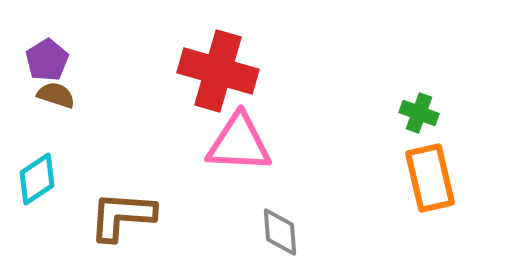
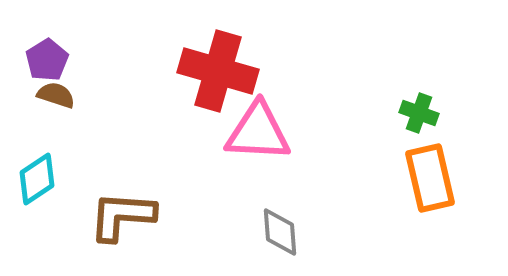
pink triangle: moved 19 px right, 11 px up
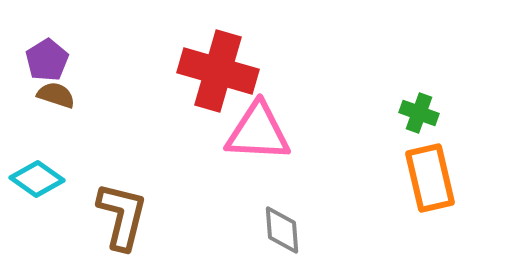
cyan diamond: rotated 68 degrees clockwise
brown L-shape: rotated 100 degrees clockwise
gray diamond: moved 2 px right, 2 px up
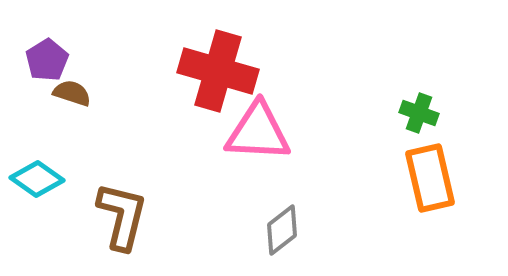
brown semicircle: moved 16 px right, 2 px up
gray diamond: rotated 57 degrees clockwise
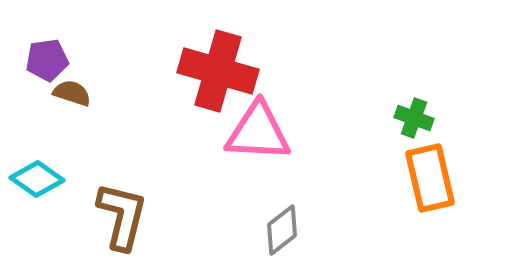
purple pentagon: rotated 24 degrees clockwise
green cross: moved 5 px left, 5 px down
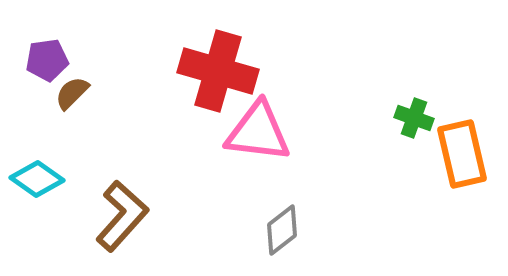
brown semicircle: rotated 63 degrees counterclockwise
pink triangle: rotated 4 degrees clockwise
orange rectangle: moved 32 px right, 24 px up
brown L-shape: rotated 28 degrees clockwise
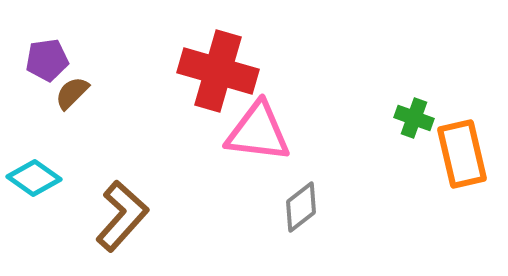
cyan diamond: moved 3 px left, 1 px up
gray diamond: moved 19 px right, 23 px up
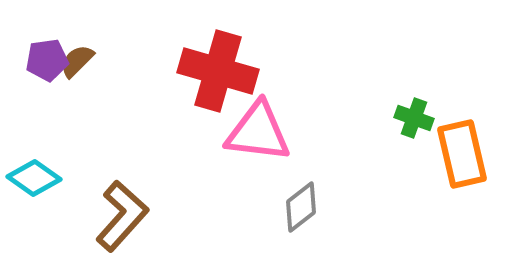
brown semicircle: moved 5 px right, 32 px up
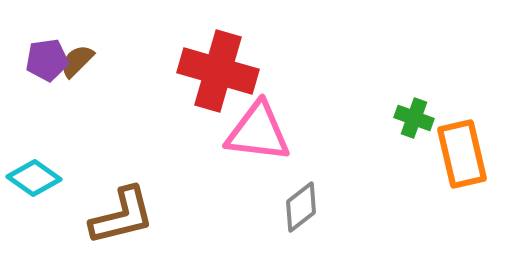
brown L-shape: rotated 34 degrees clockwise
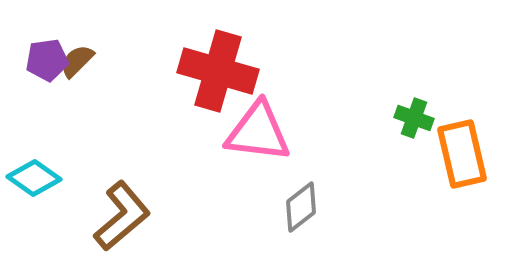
brown L-shape: rotated 26 degrees counterclockwise
